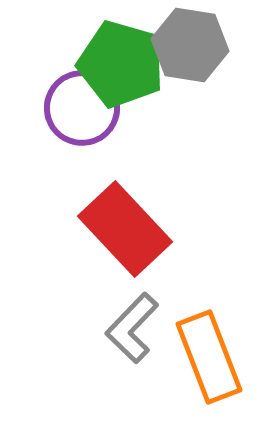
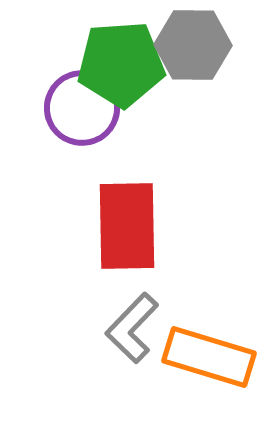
gray hexagon: moved 3 px right; rotated 8 degrees counterclockwise
green pentagon: rotated 20 degrees counterclockwise
red rectangle: moved 2 px right, 3 px up; rotated 42 degrees clockwise
orange rectangle: rotated 52 degrees counterclockwise
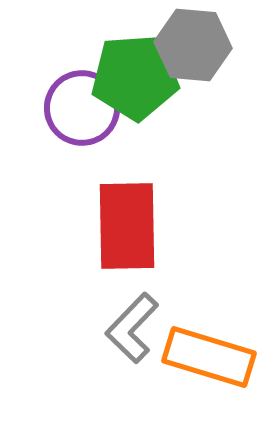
gray hexagon: rotated 4 degrees clockwise
green pentagon: moved 14 px right, 13 px down
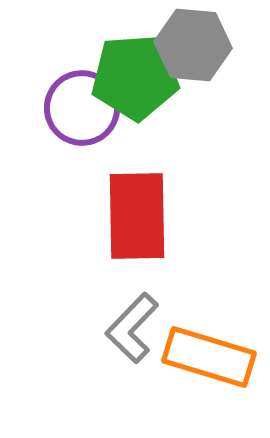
red rectangle: moved 10 px right, 10 px up
